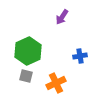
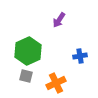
purple arrow: moved 3 px left, 3 px down
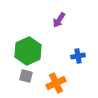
blue cross: moved 2 px left
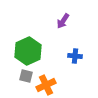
purple arrow: moved 4 px right, 1 px down
blue cross: moved 3 px left; rotated 16 degrees clockwise
orange cross: moved 10 px left, 2 px down
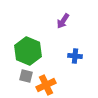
green hexagon: rotated 12 degrees counterclockwise
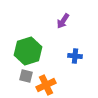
green hexagon: rotated 20 degrees clockwise
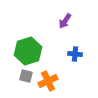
purple arrow: moved 2 px right
blue cross: moved 2 px up
orange cross: moved 2 px right, 4 px up
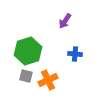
orange cross: moved 1 px up
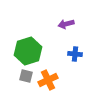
purple arrow: moved 1 px right, 3 px down; rotated 42 degrees clockwise
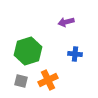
purple arrow: moved 2 px up
gray square: moved 5 px left, 5 px down
